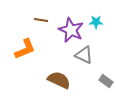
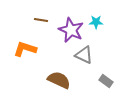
orange L-shape: rotated 140 degrees counterclockwise
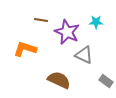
purple star: moved 4 px left, 2 px down
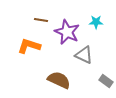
orange L-shape: moved 4 px right, 3 px up
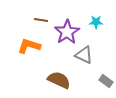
purple star: rotated 15 degrees clockwise
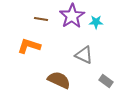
brown line: moved 1 px up
purple star: moved 5 px right, 16 px up
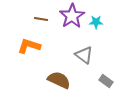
gray triangle: rotated 12 degrees clockwise
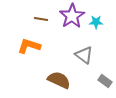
gray rectangle: moved 1 px left
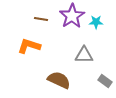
gray triangle: rotated 36 degrees counterclockwise
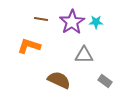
purple star: moved 6 px down
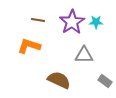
brown line: moved 3 px left, 1 px down
